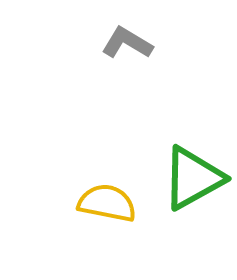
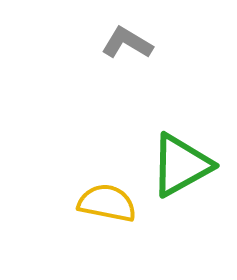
green triangle: moved 12 px left, 13 px up
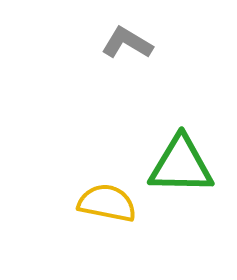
green triangle: rotated 30 degrees clockwise
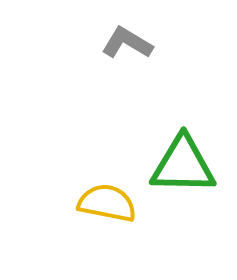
green triangle: moved 2 px right
